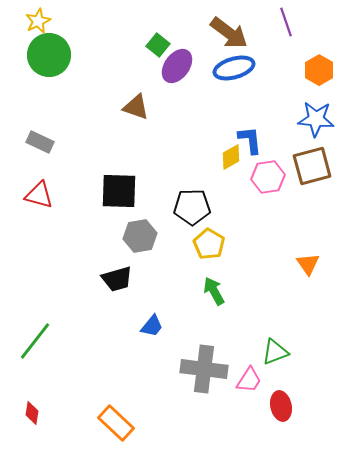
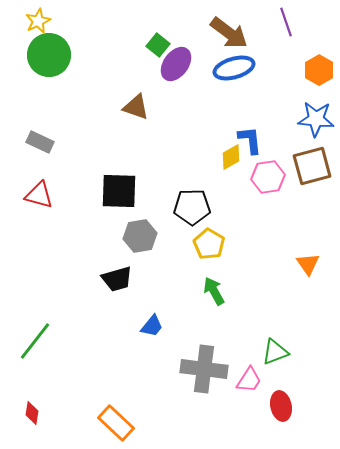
purple ellipse: moved 1 px left, 2 px up
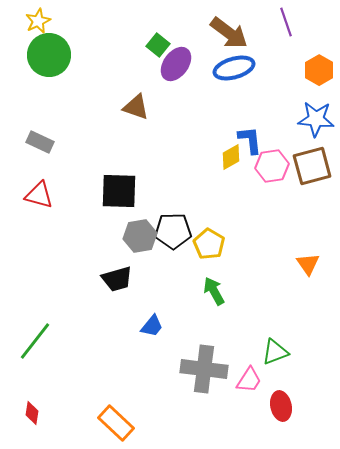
pink hexagon: moved 4 px right, 11 px up
black pentagon: moved 19 px left, 24 px down
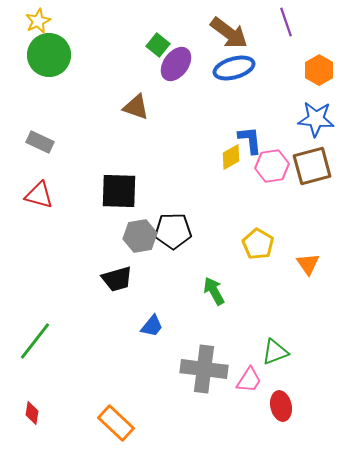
yellow pentagon: moved 49 px right
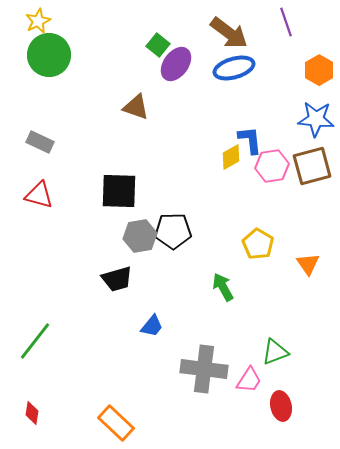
green arrow: moved 9 px right, 4 px up
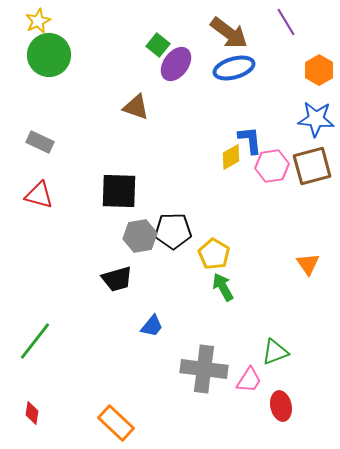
purple line: rotated 12 degrees counterclockwise
yellow pentagon: moved 44 px left, 10 px down
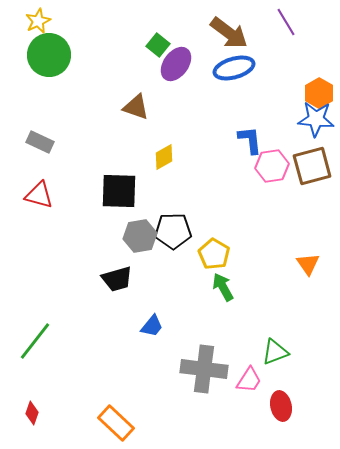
orange hexagon: moved 23 px down
yellow diamond: moved 67 px left
red diamond: rotated 10 degrees clockwise
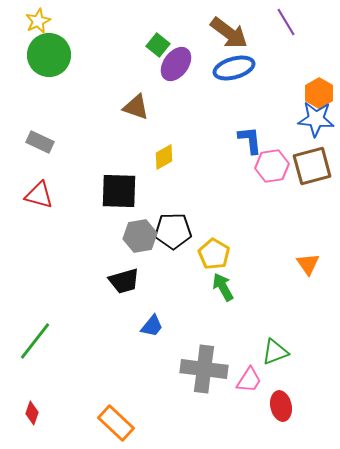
black trapezoid: moved 7 px right, 2 px down
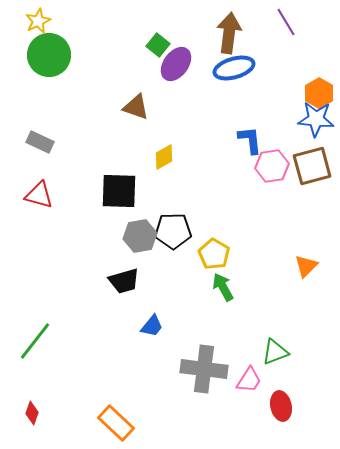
brown arrow: rotated 120 degrees counterclockwise
orange triangle: moved 2 px left, 2 px down; rotated 20 degrees clockwise
